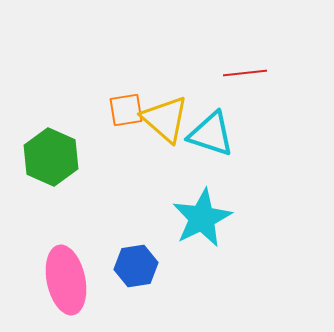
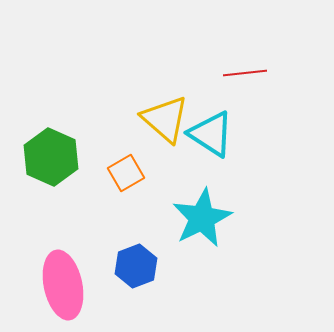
orange square: moved 63 px down; rotated 21 degrees counterclockwise
cyan triangle: rotated 15 degrees clockwise
blue hexagon: rotated 12 degrees counterclockwise
pink ellipse: moved 3 px left, 5 px down
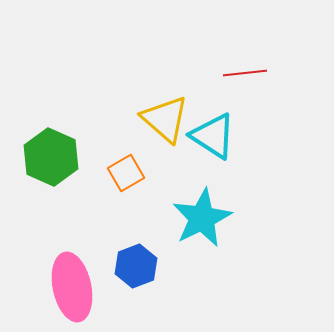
cyan triangle: moved 2 px right, 2 px down
pink ellipse: moved 9 px right, 2 px down
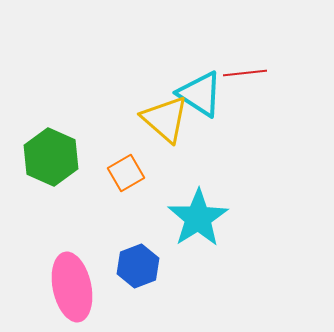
cyan triangle: moved 13 px left, 42 px up
cyan star: moved 4 px left; rotated 6 degrees counterclockwise
blue hexagon: moved 2 px right
